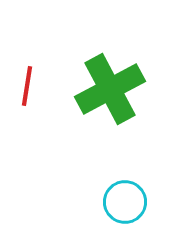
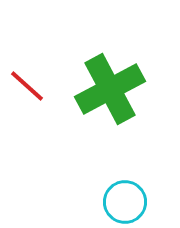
red line: rotated 57 degrees counterclockwise
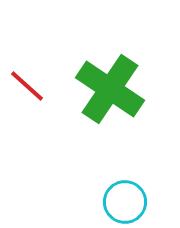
green cross: rotated 28 degrees counterclockwise
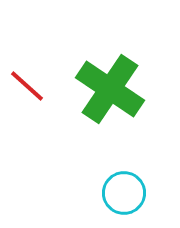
cyan circle: moved 1 px left, 9 px up
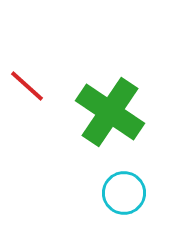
green cross: moved 23 px down
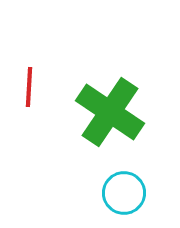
red line: moved 2 px right, 1 px down; rotated 51 degrees clockwise
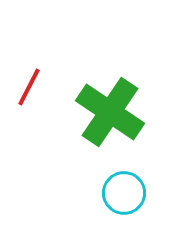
red line: rotated 24 degrees clockwise
